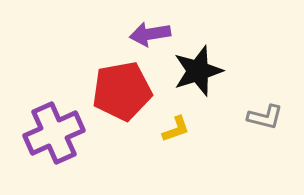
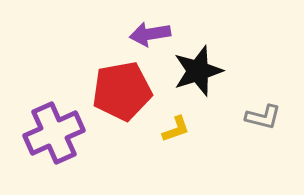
gray L-shape: moved 2 px left
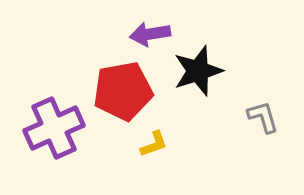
red pentagon: moved 1 px right
gray L-shape: rotated 120 degrees counterclockwise
yellow L-shape: moved 22 px left, 15 px down
purple cross: moved 5 px up
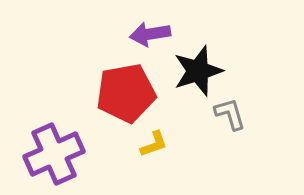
red pentagon: moved 3 px right, 2 px down
gray L-shape: moved 33 px left, 3 px up
purple cross: moved 26 px down
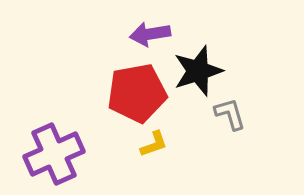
red pentagon: moved 11 px right
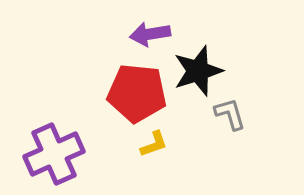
red pentagon: rotated 16 degrees clockwise
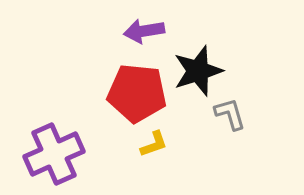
purple arrow: moved 6 px left, 3 px up
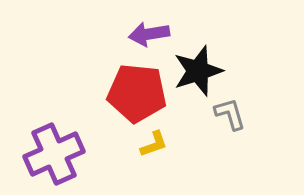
purple arrow: moved 5 px right, 3 px down
